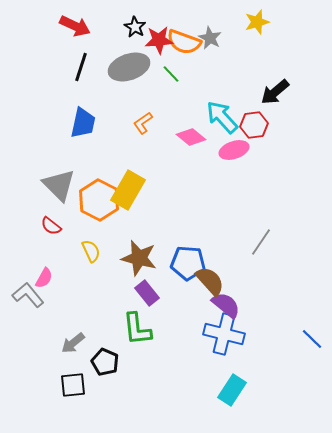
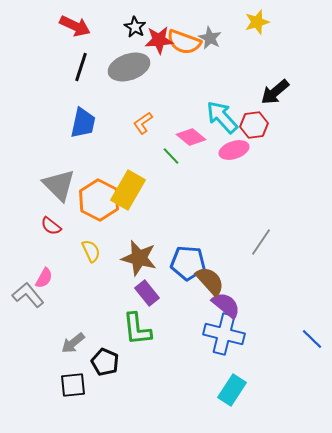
green line: moved 82 px down
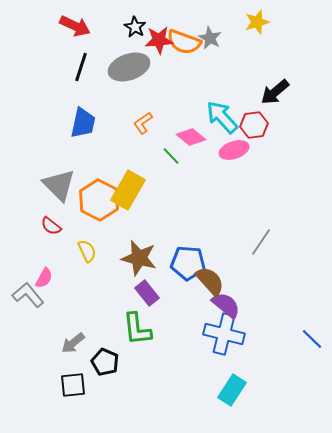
yellow semicircle: moved 4 px left
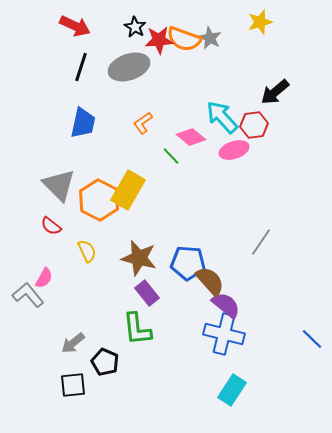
yellow star: moved 3 px right
orange semicircle: moved 3 px up
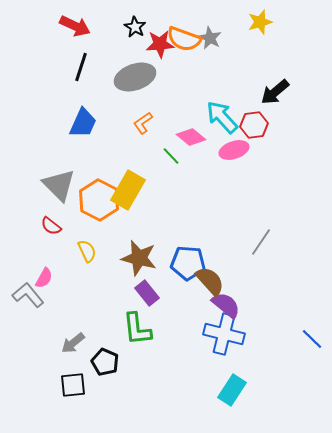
red star: moved 1 px right, 4 px down
gray ellipse: moved 6 px right, 10 px down
blue trapezoid: rotated 12 degrees clockwise
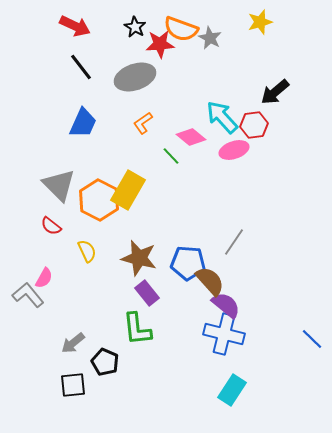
orange semicircle: moved 3 px left, 10 px up
black line: rotated 56 degrees counterclockwise
gray line: moved 27 px left
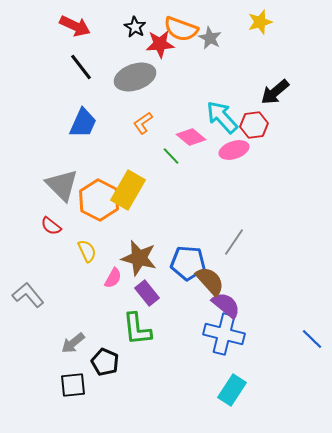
gray triangle: moved 3 px right
pink semicircle: moved 69 px right
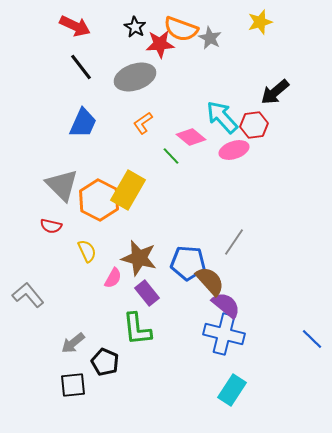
red semicircle: rotated 25 degrees counterclockwise
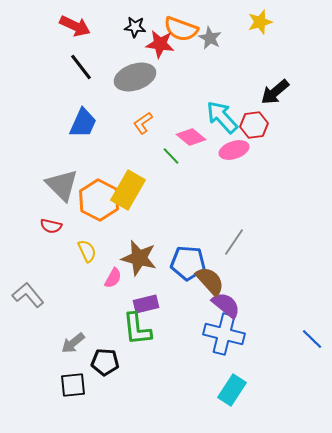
black star: rotated 25 degrees counterclockwise
red star: rotated 12 degrees clockwise
purple rectangle: moved 1 px left, 11 px down; rotated 65 degrees counterclockwise
black pentagon: rotated 20 degrees counterclockwise
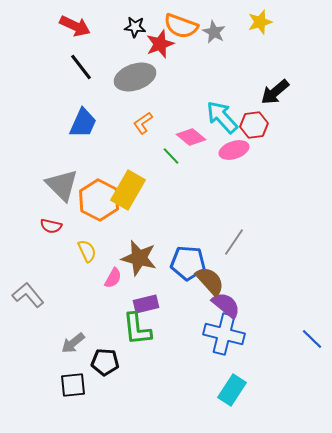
orange semicircle: moved 3 px up
gray star: moved 4 px right, 6 px up
red star: rotated 28 degrees counterclockwise
